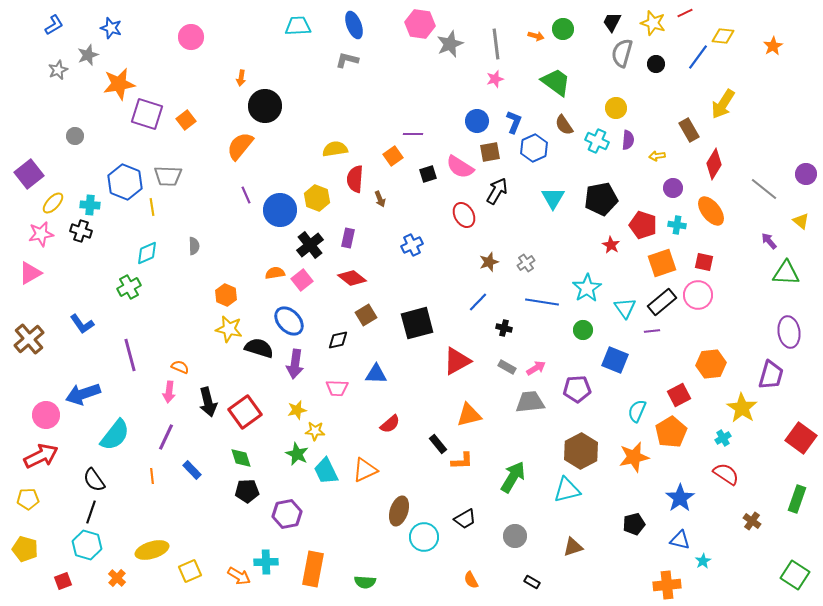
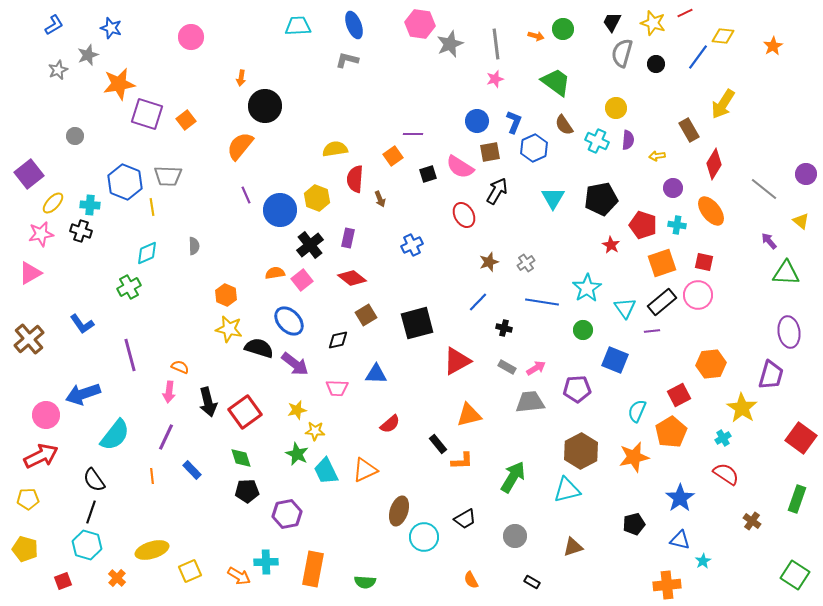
purple arrow at (295, 364): rotated 60 degrees counterclockwise
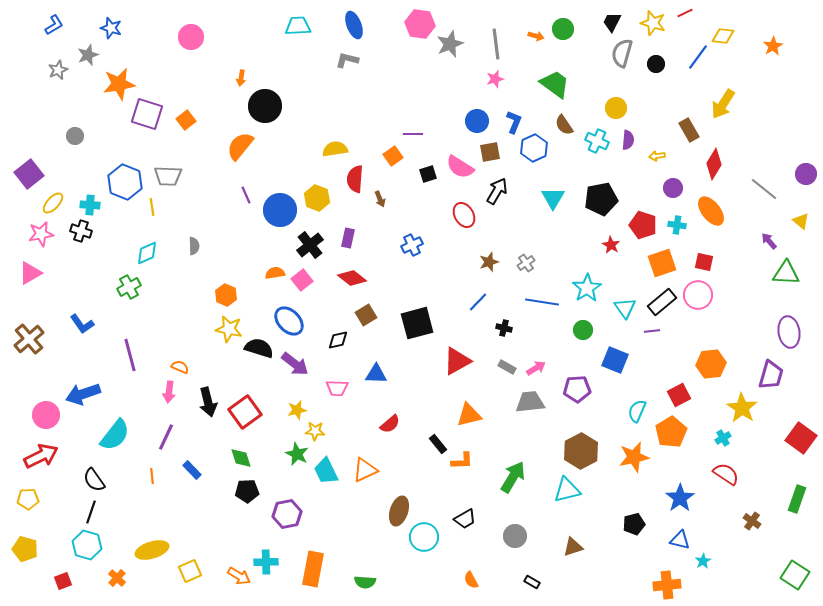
green trapezoid at (556, 82): moved 1 px left, 2 px down
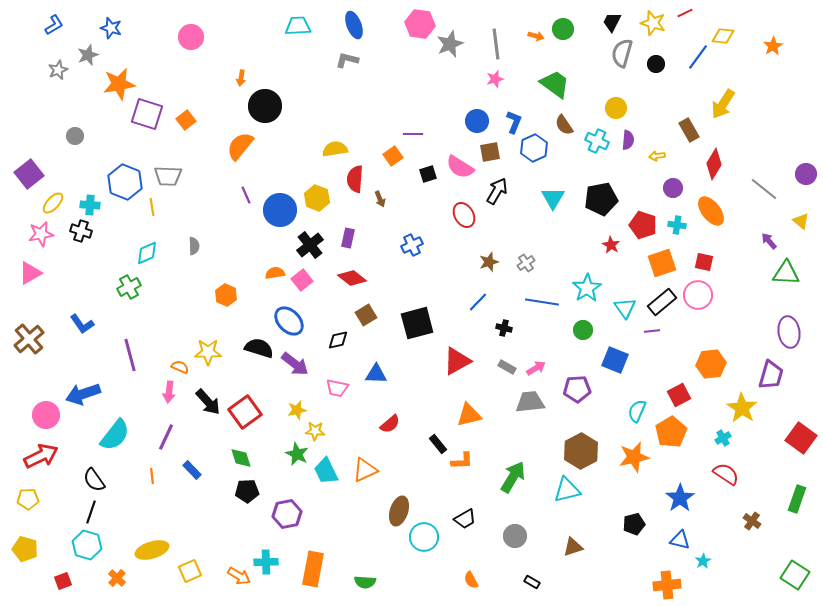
yellow star at (229, 329): moved 21 px left, 23 px down; rotated 12 degrees counterclockwise
pink trapezoid at (337, 388): rotated 10 degrees clockwise
black arrow at (208, 402): rotated 28 degrees counterclockwise
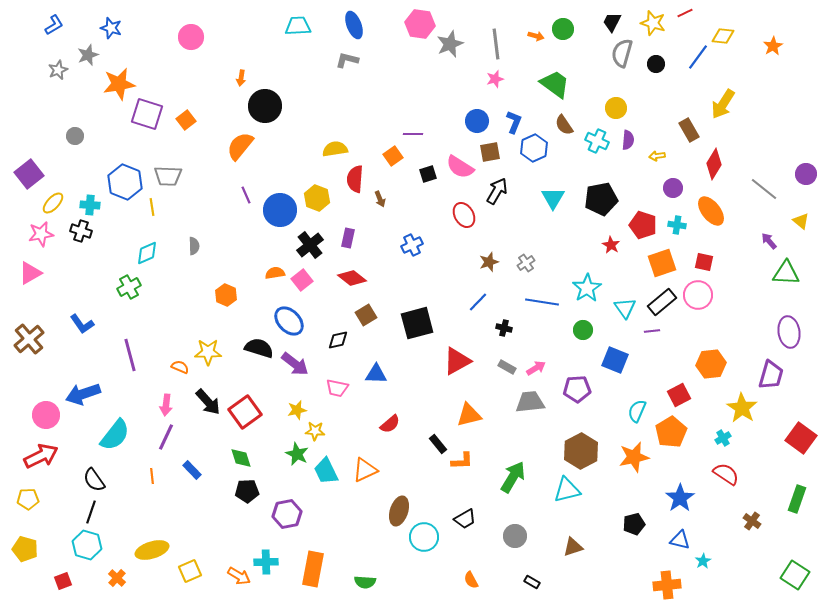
pink arrow at (169, 392): moved 3 px left, 13 px down
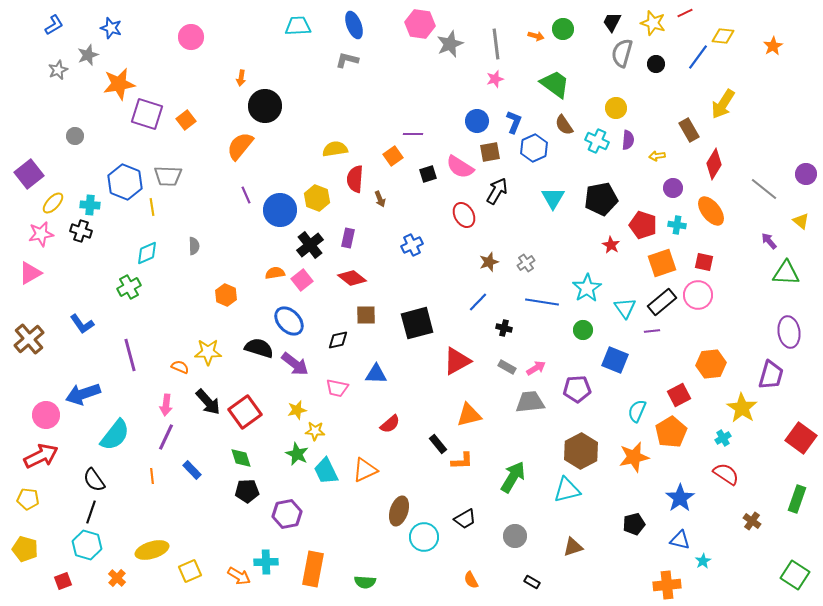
brown square at (366, 315): rotated 30 degrees clockwise
yellow pentagon at (28, 499): rotated 10 degrees clockwise
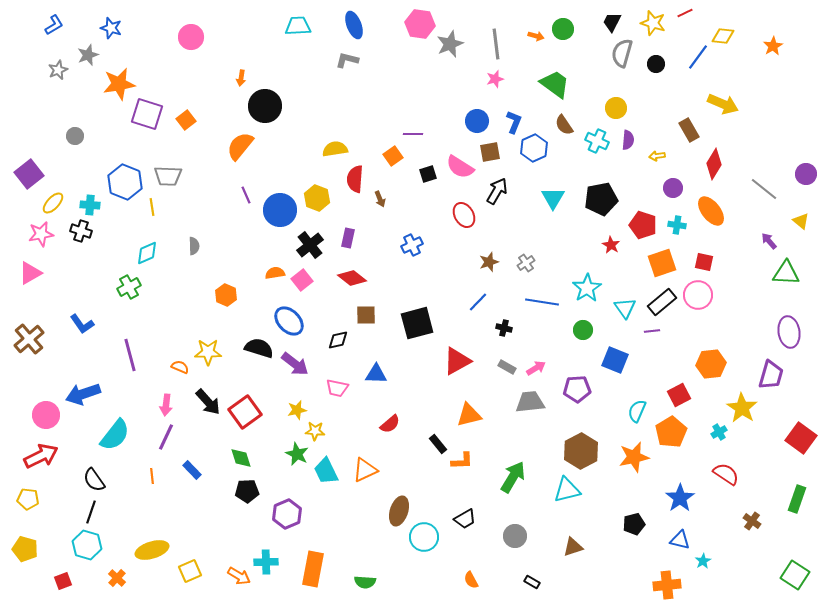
yellow arrow at (723, 104): rotated 100 degrees counterclockwise
cyan cross at (723, 438): moved 4 px left, 6 px up
purple hexagon at (287, 514): rotated 12 degrees counterclockwise
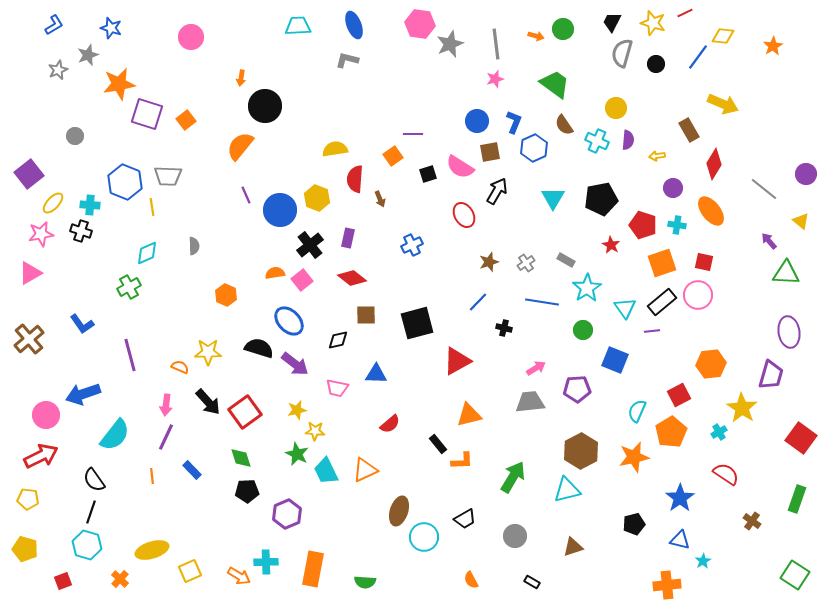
gray rectangle at (507, 367): moved 59 px right, 107 px up
orange cross at (117, 578): moved 3 px right, 1 px down
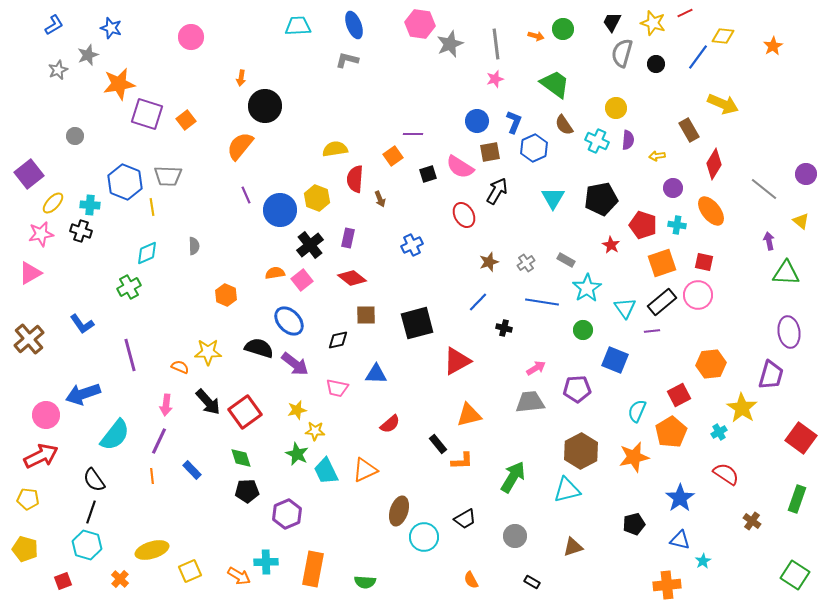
purple arrow at (769, 241): rotated 30 degrees clockwise
purple line at (166, 437): moved 7 px left, 4 px down
